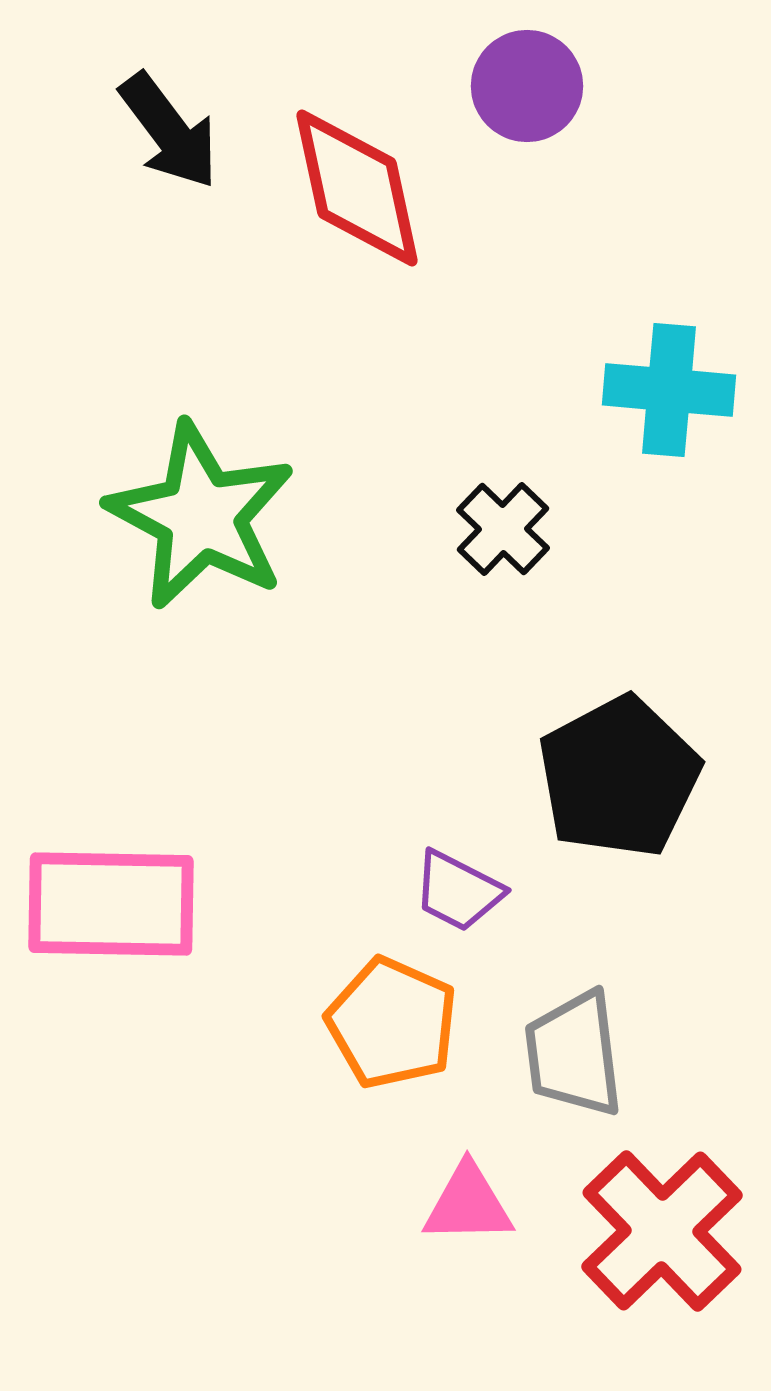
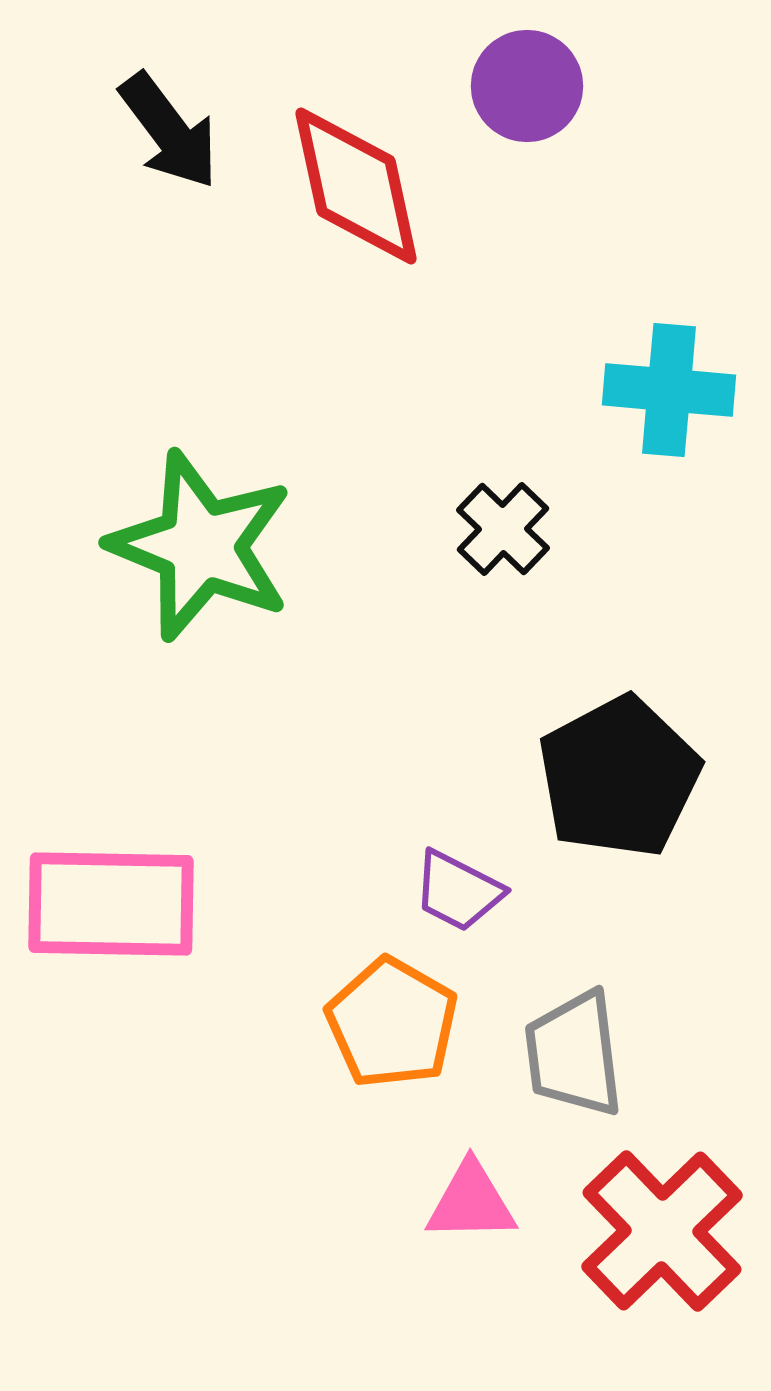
red diamond: moved 1 px left, 2 px up
green star: moved 30 px down; rotated 6 degrees counterclockwise
orange pentagon: rotated 6 degrees clockwise
pink triangle: moved 3 px right, 2 px up
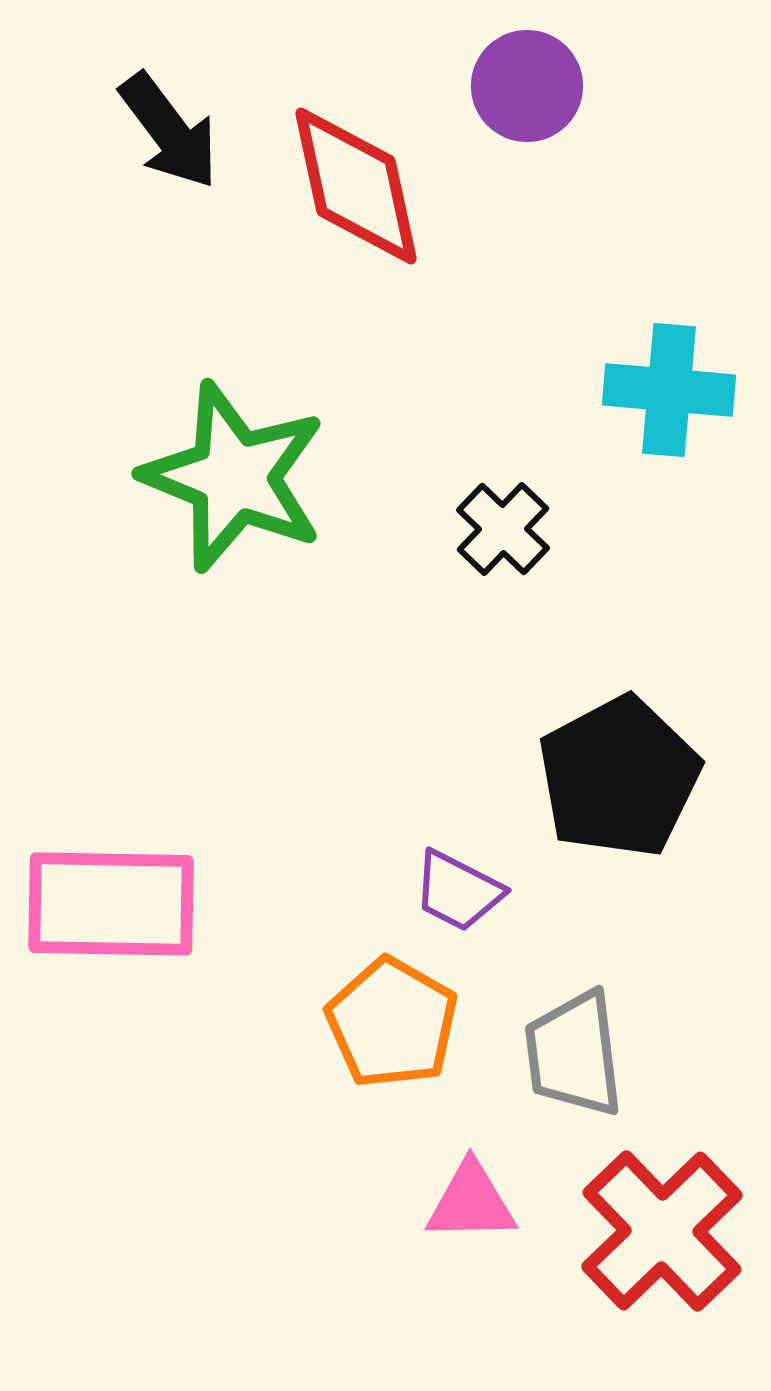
green star: moved 33 px right, 69 px up
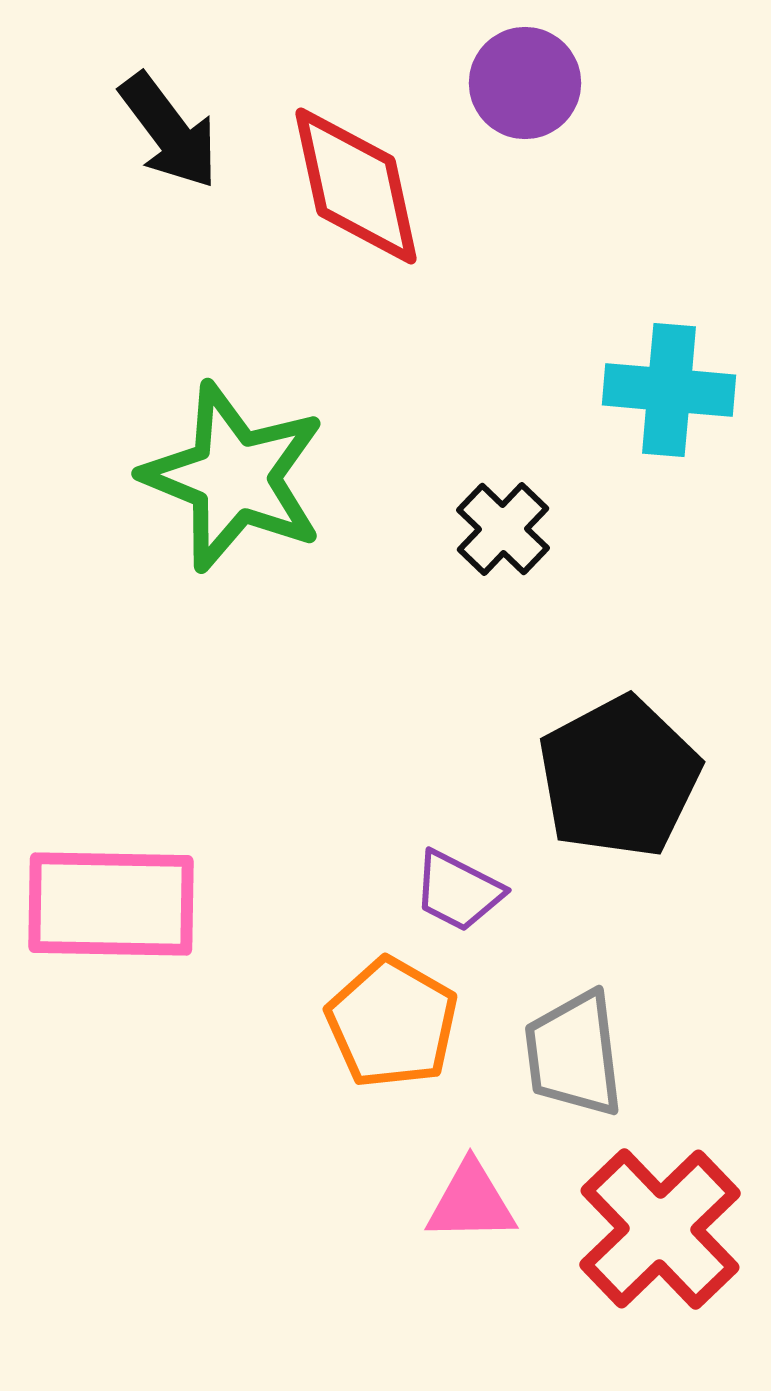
purple circle: moved 2 px left, 3 px up
red cross: moved 2 px left, 2 px up
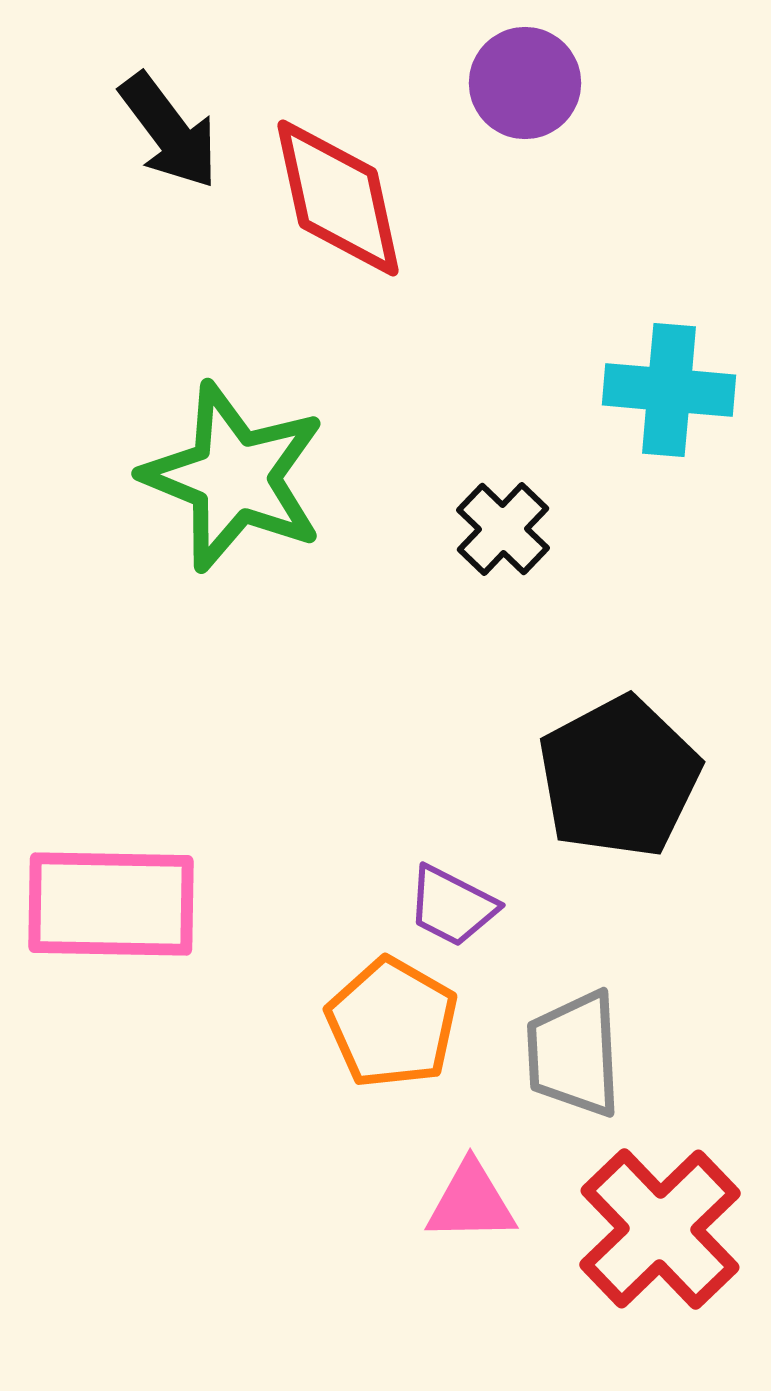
red diamond: moved 18 px left, 12 px down
purple trapezoid: moved 6 px left, 15 px down
gray trapezoid: rotated 4 degrees clockwise
